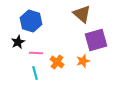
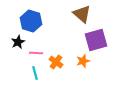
orange cross: moved 1 px left
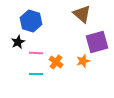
purple square: moved 1 px right, 2 px down
cyan line: moved 1 px right, 1 px down; rotated 72 degrees counterclockwise
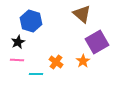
purple square: rotated 15 degrees counterclockwise
pink line: moved 19 px left, 7 px down
orange star: rotated 16 degrees counterclockwise
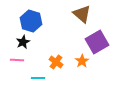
black star: moved 5 px right
orange star: moved 1 px left
cyan line: moved 2 px right, 4 px down
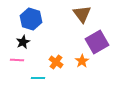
brown triangle: rotated 12 degrees clockwise
blue hexagon: moved 2 px up
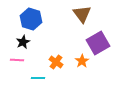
purple square: moved 1 px right, 1 px down
